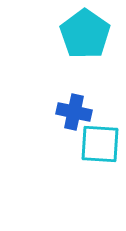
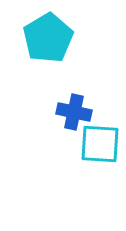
cyan pentagon: moved 37 px left, 4 px down; rotated 6 degrees clockwise
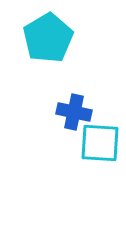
cyan square: moved 1 px up
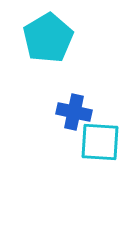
cyan square: moved 1 px up
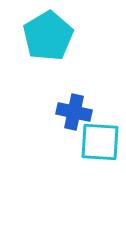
cyan pentagon: moved 2 px up
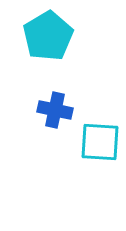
blue cross: moved 19 px left, 2 px up
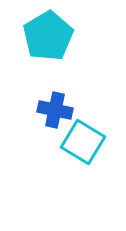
cyan square: moved 17 px left; rotated 27 degrees clockwise
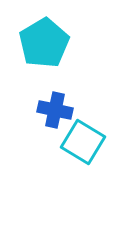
cyan pentagon: moved 4 px left, 7 px down
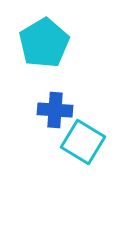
blue cross: rotated 8 degrees counterclockwise
